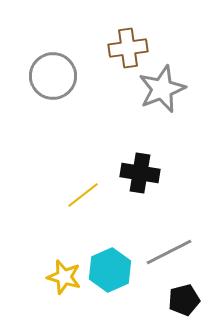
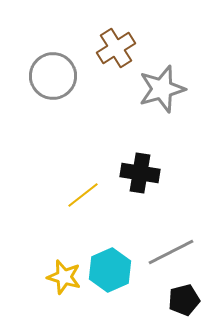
brown cross: moved 12 px left; rotated 24 degrees counterclockwise
gray star: rotated 6 degrees clockwise
gray line: moved 2 px right
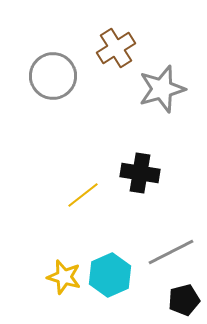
cyan hexagon: moved 5 px down
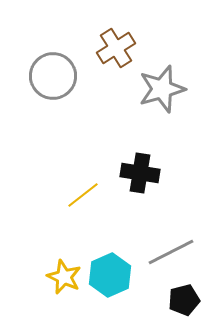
yellow star: rotated 8 degrees clockwise
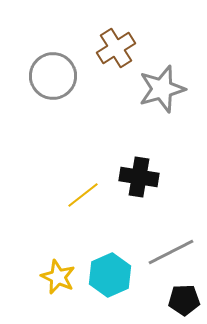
black cross: moved 1 px left, 4 px down
yellow star: moved 6 px left
black pentagon: rotated 12 degrees clockwise
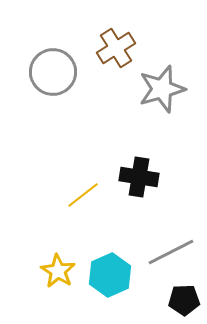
gray circle: moved 4 px up
yellow star: moved 6 px up; rotated 8 degrees clockwise
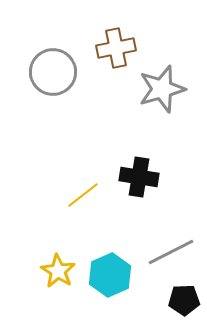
brown cross: rotated 21 degrees clockwise
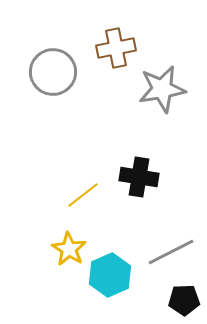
gray star: rotated 6 degrees clockwise
yellow star: moved 11 px right, 22 px up
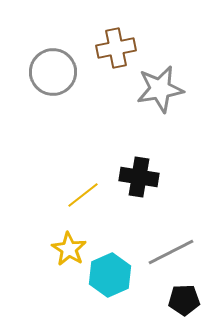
gray star: moved 2 px left
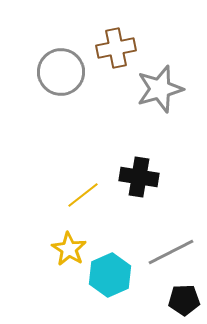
gray circle: moved 8 px right
gray star: rotated 6 degrees counterclockwise
